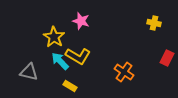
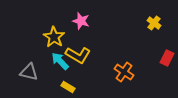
yellow cross: rotated 24 degrees clockwise
yellow L-shape: moved 1 px up
yellow rectangle: moved 2 px left, 1 px down
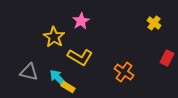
pink star: rotated 24 degrees clockwise
yellow L-shape: moved 2 px right, 2 px down
cyan arrow: moved 2 px left, 17 px down
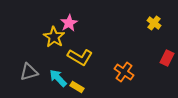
pink star: moved 12 px left, 2 px down
gray triangle: rotated 30 degrees counterclockwise
yellow rectangle: moved 9 px right
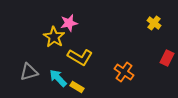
pink star: rotated 18 degrees clockwise
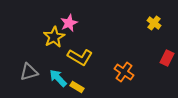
pink star: rotated 12 degrees counterclockwise
yellow star: rotated 10 degrees clockwise
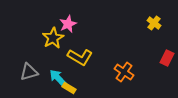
pink star: moved 1 px left, 1 px down
yellow star: moved 1 px left, 1 px down
yellow rectangle: moved 8 px left, 1 px down
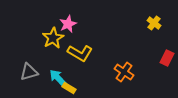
yellow L-shape: moved 4 px up
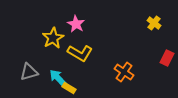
pink star: moved 8 px right; rotated 18 degrees counterclockwise
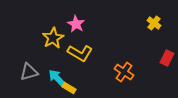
cyan arrow: moved 1 px left
